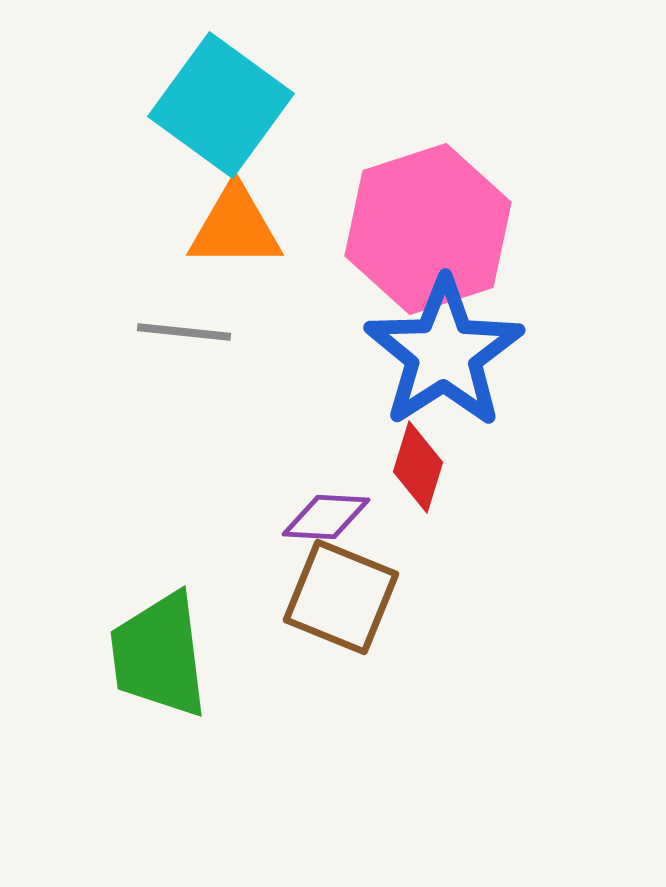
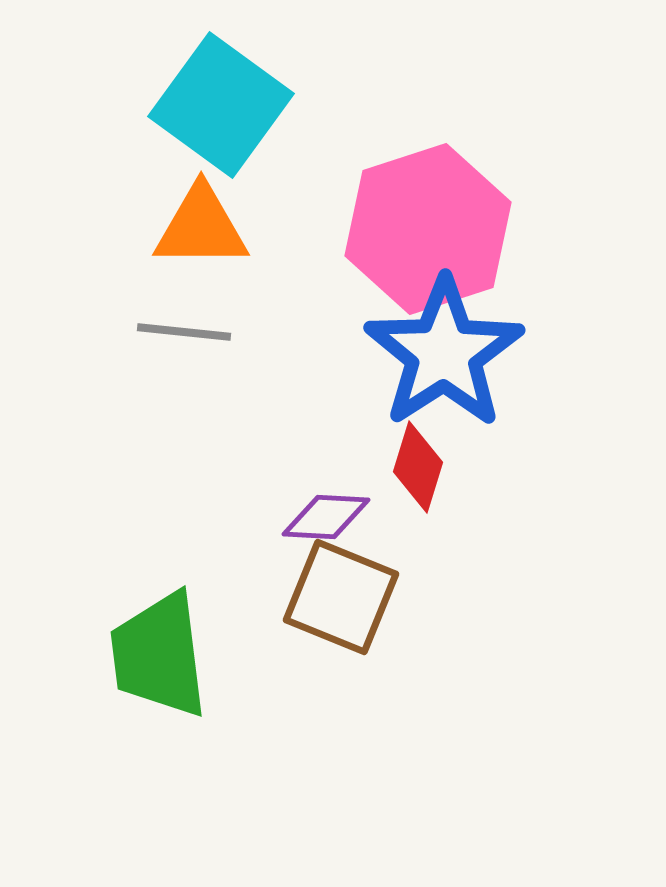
orange triangle: moved 34 px left
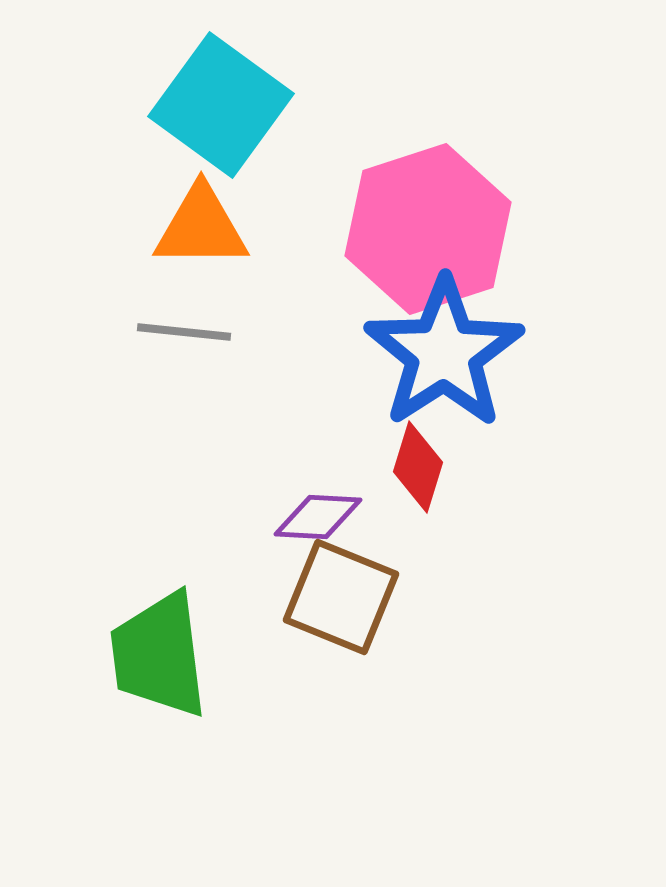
purple diamond: moved 8 px left
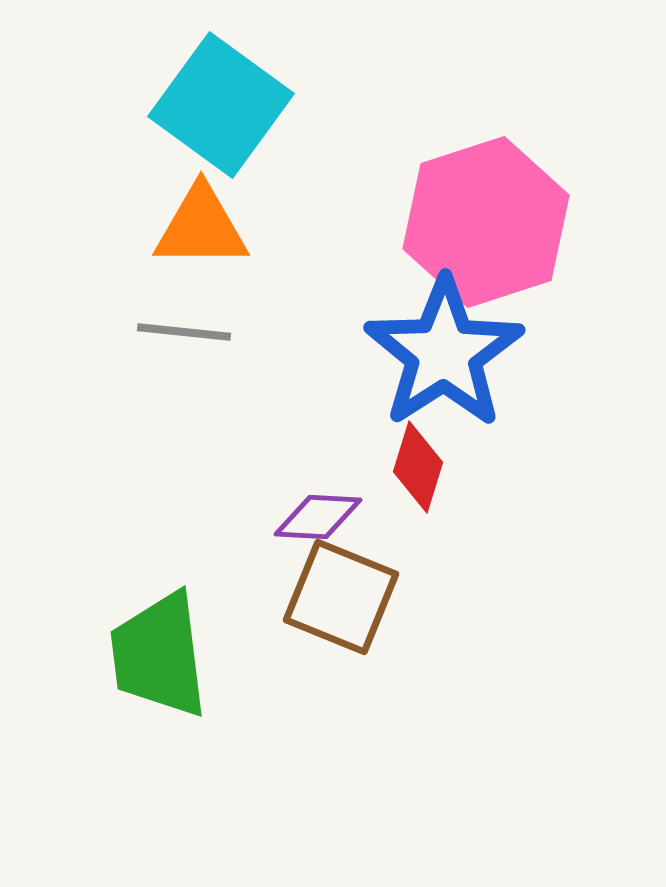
pink hexagon: moved 58 px right, 7 px up
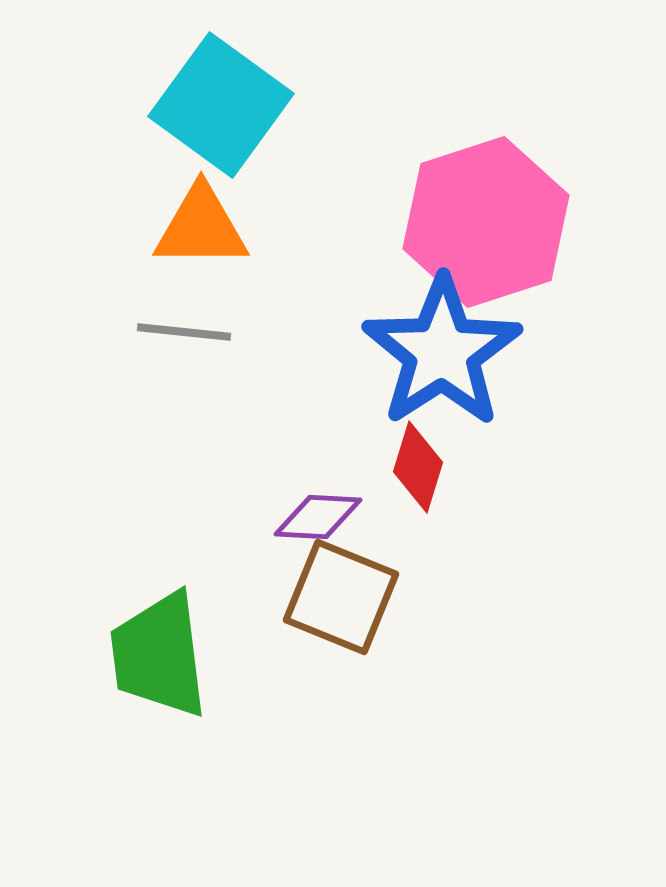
blue star: moved 2 px left, 1 px up
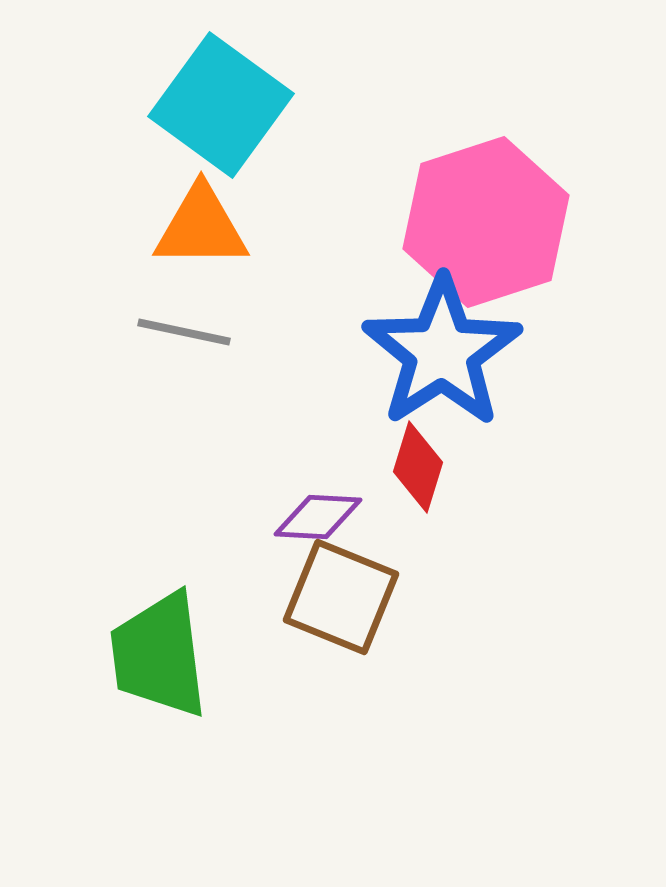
gray line: rotated 6 degrees clockwise
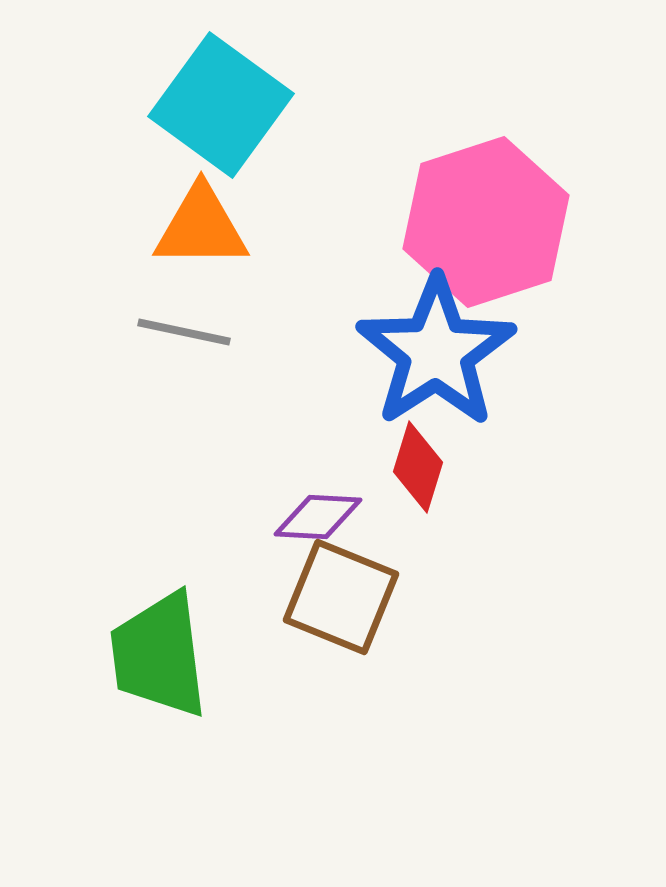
blue star: moved 6 px left
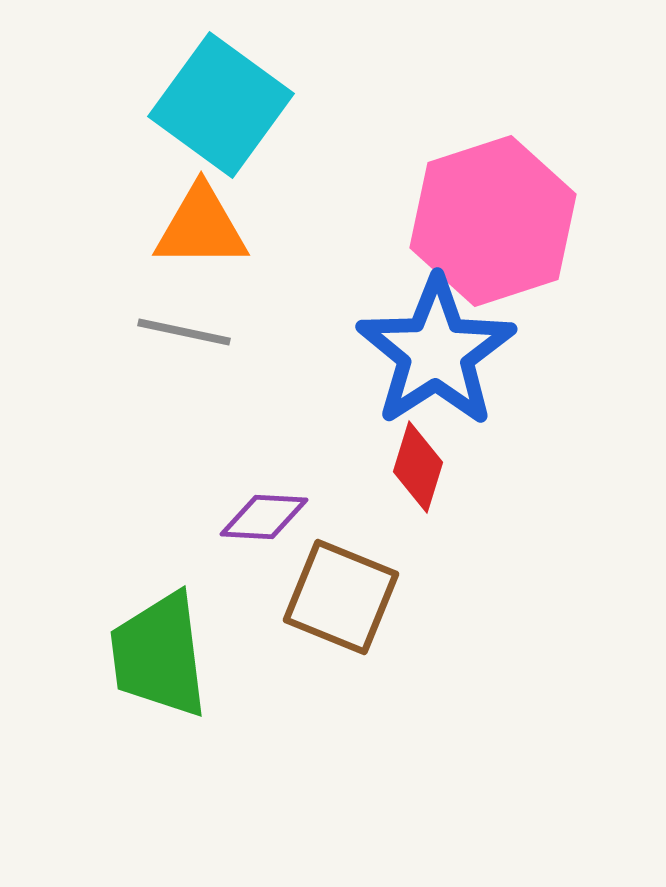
pink hexagon: moved 7 px right, 1 px up
purple diamond: moved 54 px left
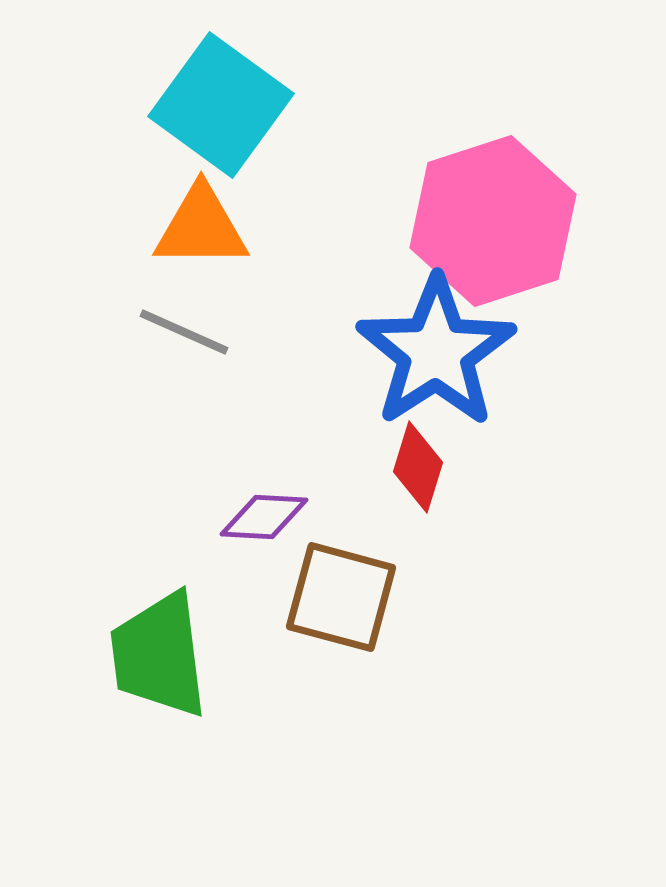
gray line: rotated 12 degrees clockwise
brown square: rotated 7 degrees counterclockwise
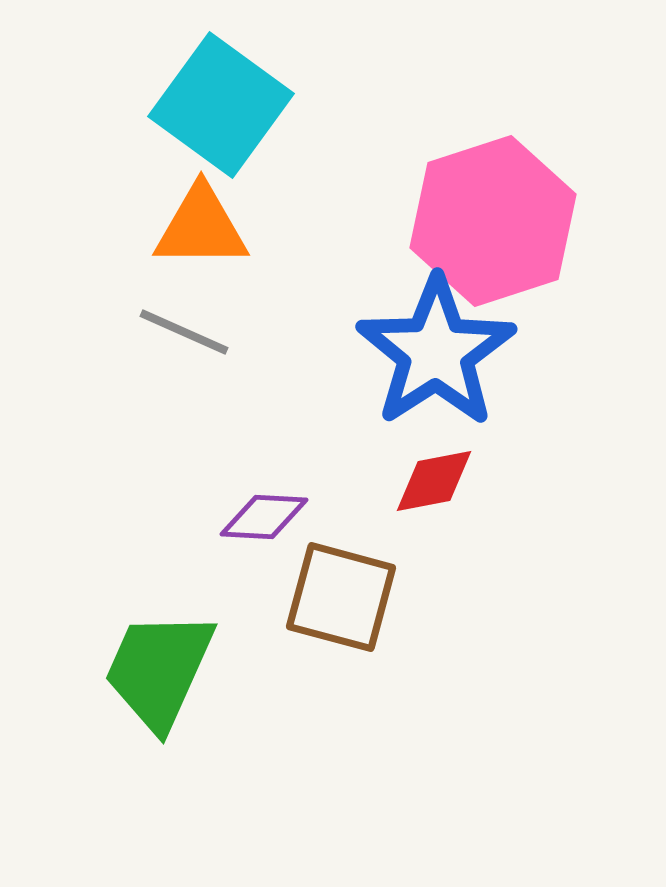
red diamond: moved 16 px right, 14 px down; rotated 62 degrees clockwise
green trapezoid: moved 15 px down; rotated 31 degrees clockwise
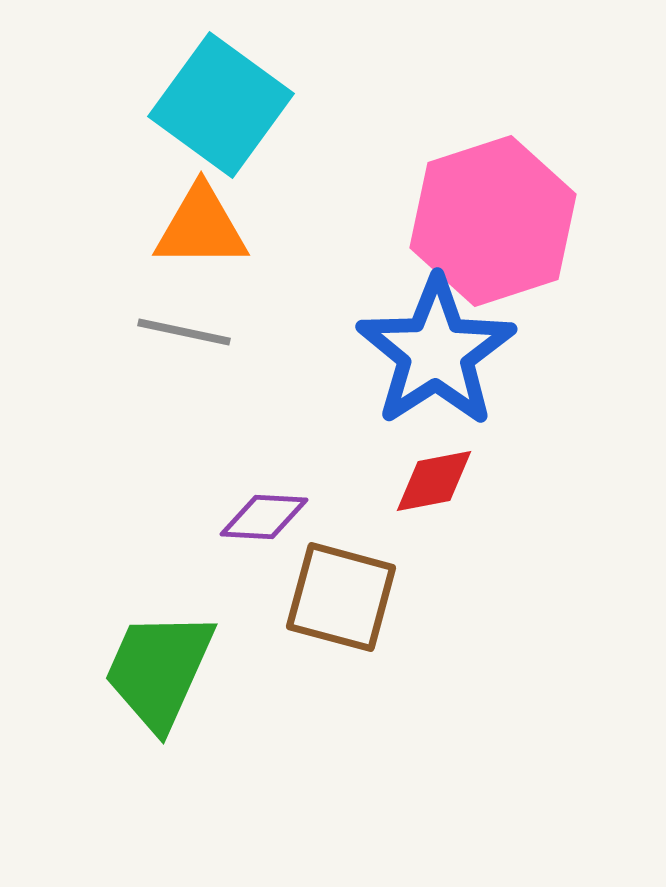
gray line: rotated 12 degrees counterclockwise
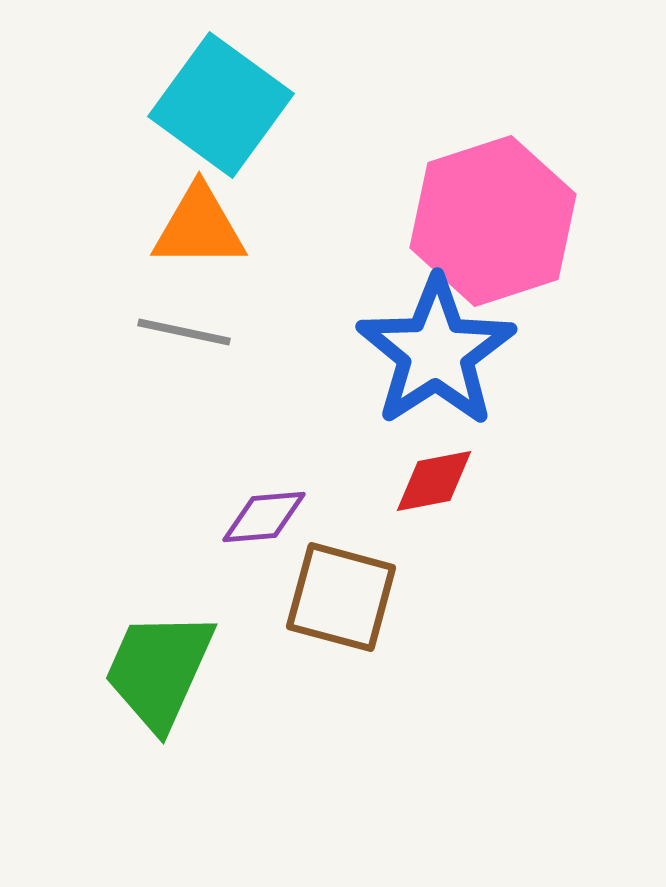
orange triangle: moved 2 px left
purple diamond: rotated 8 degrees counterclockwise
